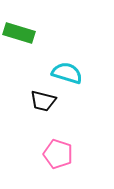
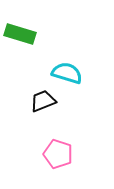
green rectangle: moved 1 px right, 1 px down
black trapezoid: rotated 144 degrees clockwise
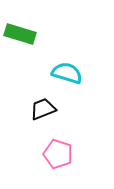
black trapezoid: moved 8 px down
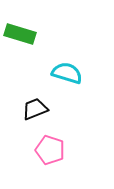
black trapezoid: moved 8 px left
pink pentagon: moved 8 px left, 4 px up
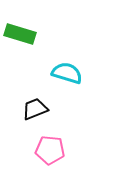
pink pentagon: rotated 12 degrees counterclockwise
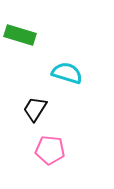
green rectangle: moved 1 px down
black trapezoid: rotated 36 degrees counterclockwise
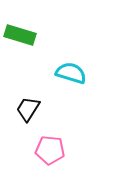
cyan semicircle: moved 4 px right
black trapezoid: moved 7 px left
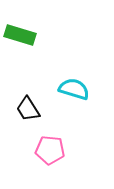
cyan semicircle: moved 3 px right, 16 px down
black trapezoid: rotated 64 degrees counterclockwise
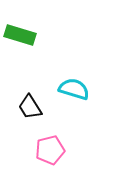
black trapezoid: moved 2 px right, 2 px up
pink pentagon: rotated 20 degrees counterclockwise
